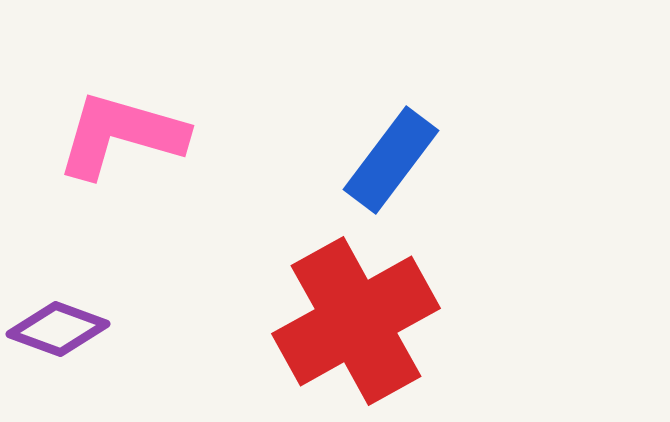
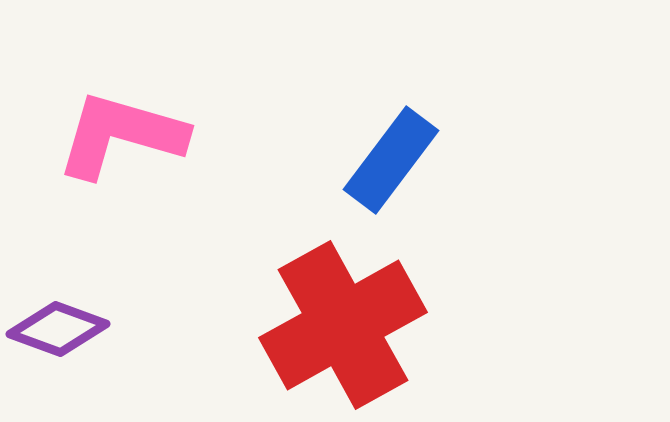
red cross: moved 13 px left, 4 px down
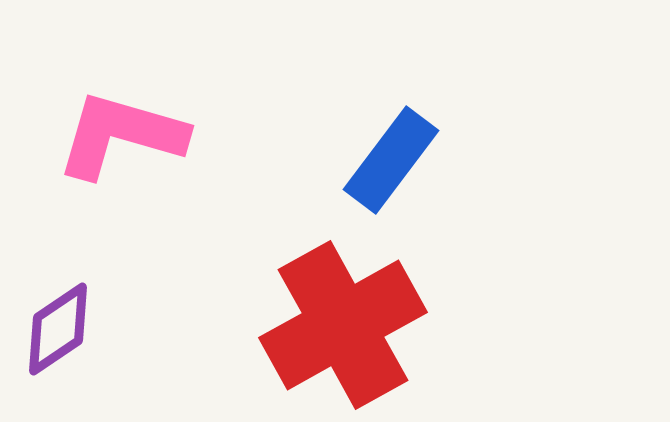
purple diamond: rotated 54 degrees counterclockwise
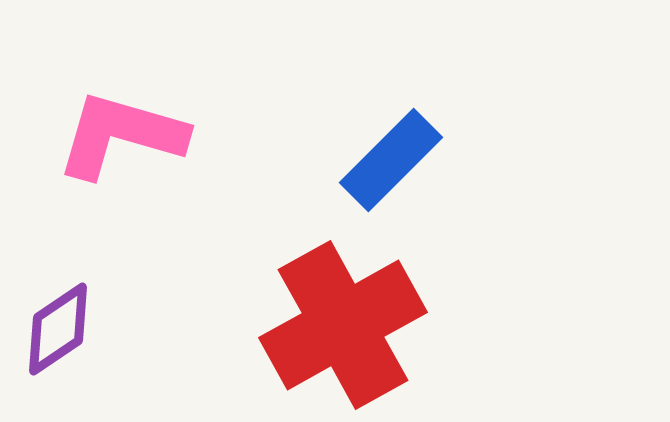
blue rectangle: rotated 8 degrees clockwise
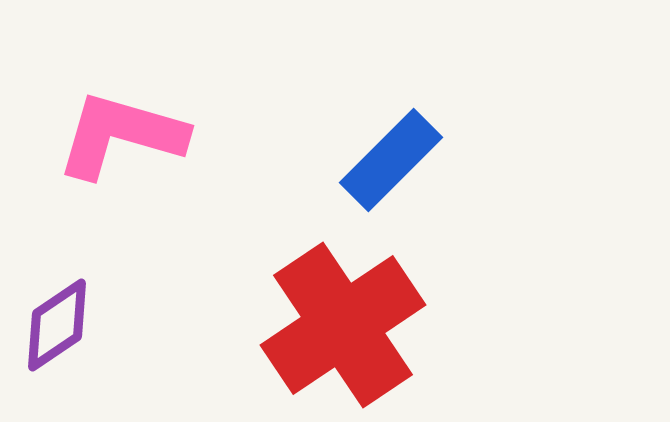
red cross: rotated 5 degrees counterclockwise
purple diamond: moved 1 px left, 4 px up
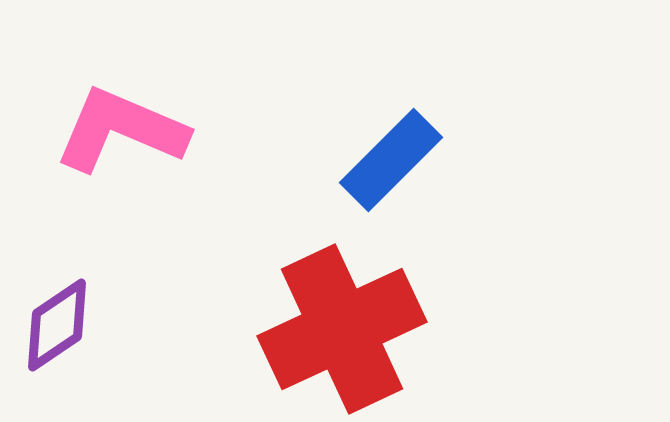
pink L-shape: moved 5 px up; rotated 7 degrees clockwise
red cross: moved 1 px left, 4 px down; rotated 9 degrees clockwise
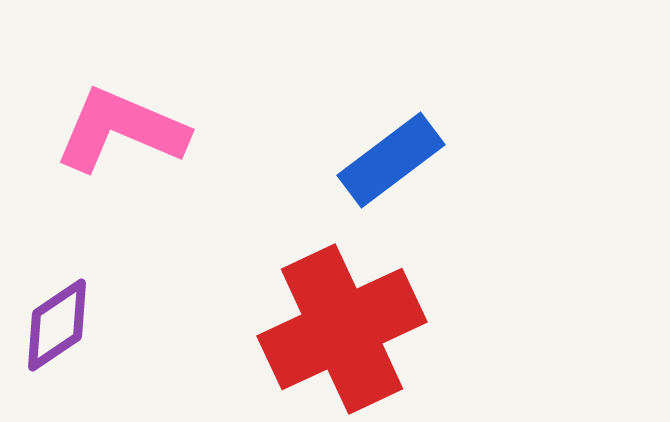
blue rectangle: rotated 8 degrees clockwise
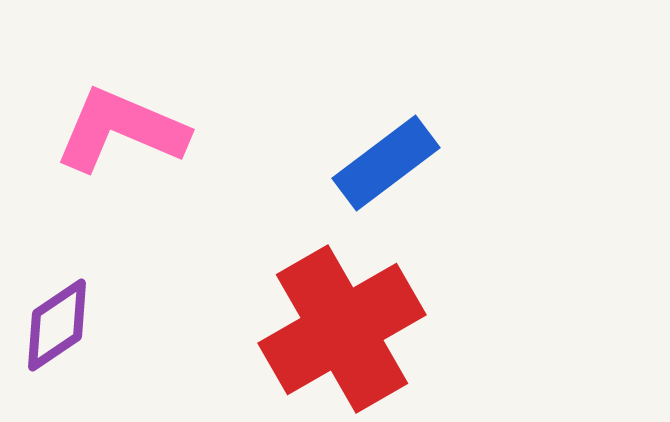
blue rectangle: moved 5 px left, 3 px down
red cross: rotated 5 degrees counterclockwise
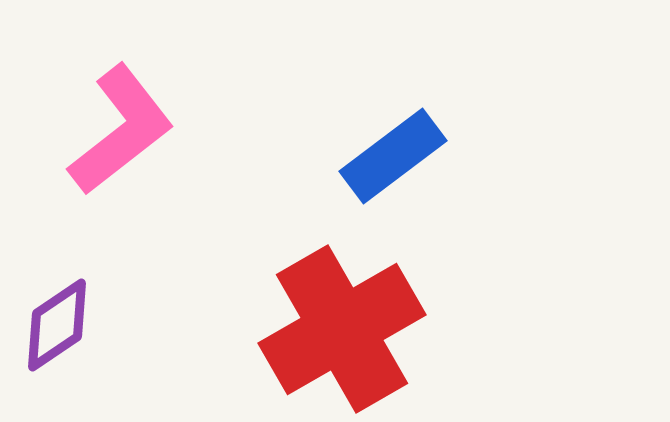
pink L-shape: rotated 119 degrees clockwise
blue rectangle: moved 7 px right, 7 px up
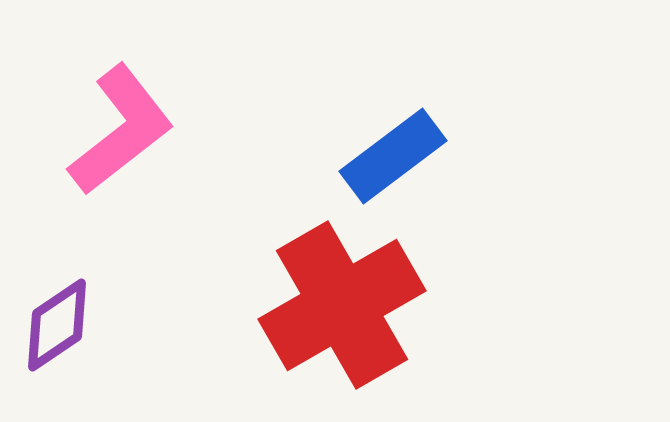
red cross: moved 24 px up
